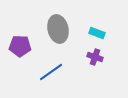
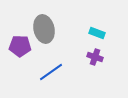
gray ellipse: moved 14 px left
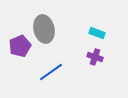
purple pentagon: rotated 25 degrees counterclockwise
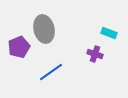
cyan rectangle: moved 12 px right
purple pentagon: moved 1 px left, 1 px down
purple cross: moved 3 px up
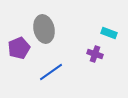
purple pentagon: moved 1 px down
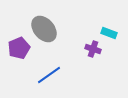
gray ellipse: rotated 28 degrees counterclockwise
purple cross: moved 2 px left, 5 px up
blue line: moved 2 px left, 3 px down
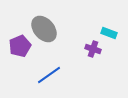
purple pentagon: moved 1 px right, 2 px up
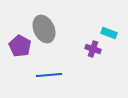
gray ellipse: rotated 16 degrees clockwise
purple pentagon: rotated 20 degrees counterclockwise
blue line: rotated 30 degrees clockwise
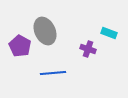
gray ellipse: moved 1 px right, 2 px down
purple cross: moved 5 px left
blue line: moved 4 px right, 2 px up
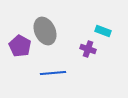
cyan rectangle: moved 6 px left, 2 px up
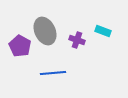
purple cross: moved 11 px left, 9 px up
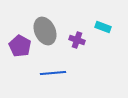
cyan rectangle: moved 4 px up
